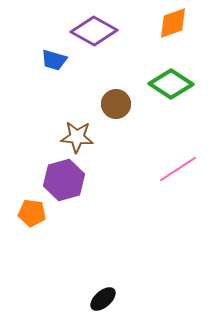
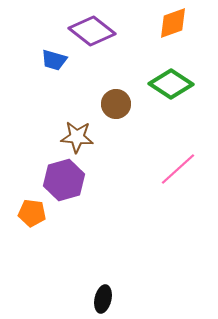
purple diamond: moved 2 px left; rotated 9 degrees clockwise
pink line: rotated 9 degrees counterclockwise
black ellipse: rotated 36 degrees counterclockwise
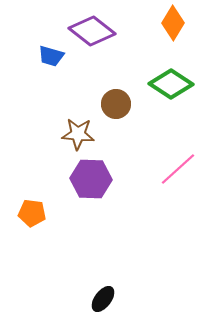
orange diamond: rotated 40 degrees counterclockwise
blue trapezoid: moved 3 px left, 4 px up
brown star: moved 1 px right, 3 px up
purple hexagon: moved 27 px right, 1 px up; rotated 18 degrees clockwise
black ellipse: rotated 24 degrees clockwise
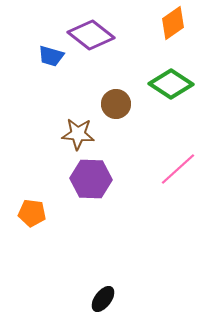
orange diamond: rotated 24 degrees clockwise
purple diamond: moved 1 px left, 4 px down
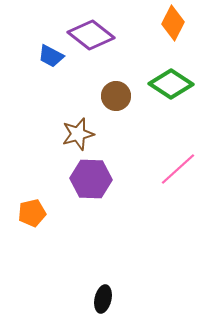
orange diamond: rotated 28 degrees counterclockwise
blue trapezoid: rotated 12 degrees clockwise
brown circle: moved 8 px up
brown star: rotated 20 degrees counterclockwise
orange pentagon: rotated 20 degrees counterclockwise
black ellipse: rotated 24 degrees counterclockwise
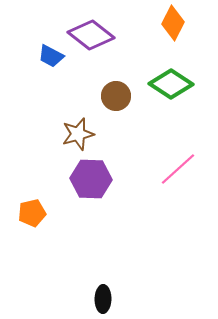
black ellipse: rotated 12 degrees counterclockwise
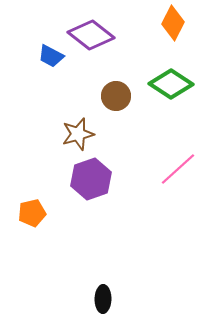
purple hexagon: rotated 21 degrees counterclockwise
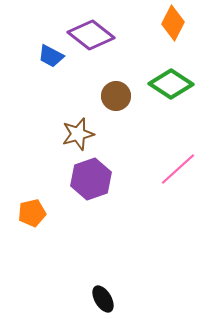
black ellipse: rotated 32 degrees counterclockwise
